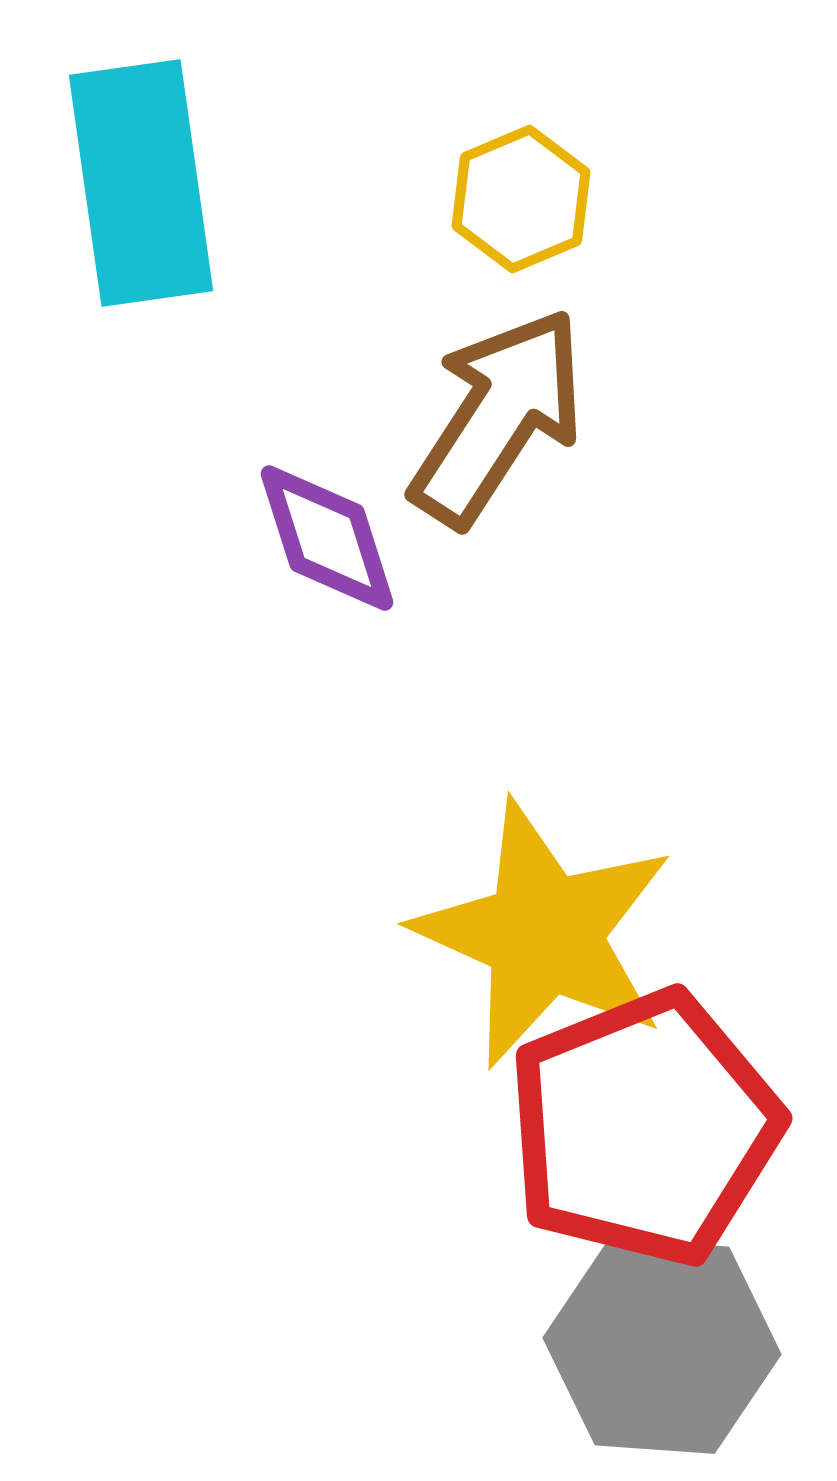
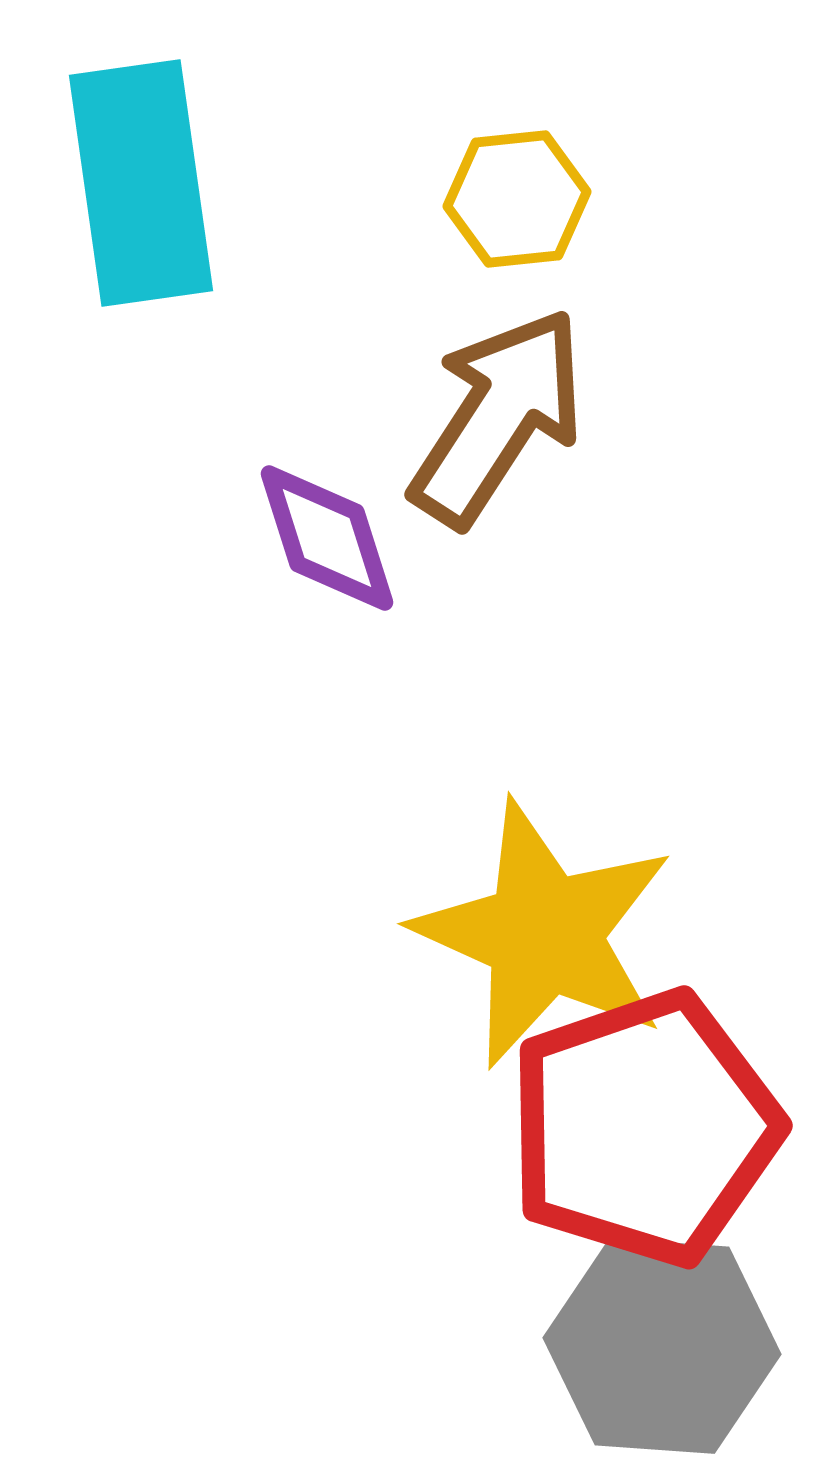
yellow hexagon: moved 4 px left; rotated 17 degrees clockwise
red pentagon: rotated 3 degrees clockwise
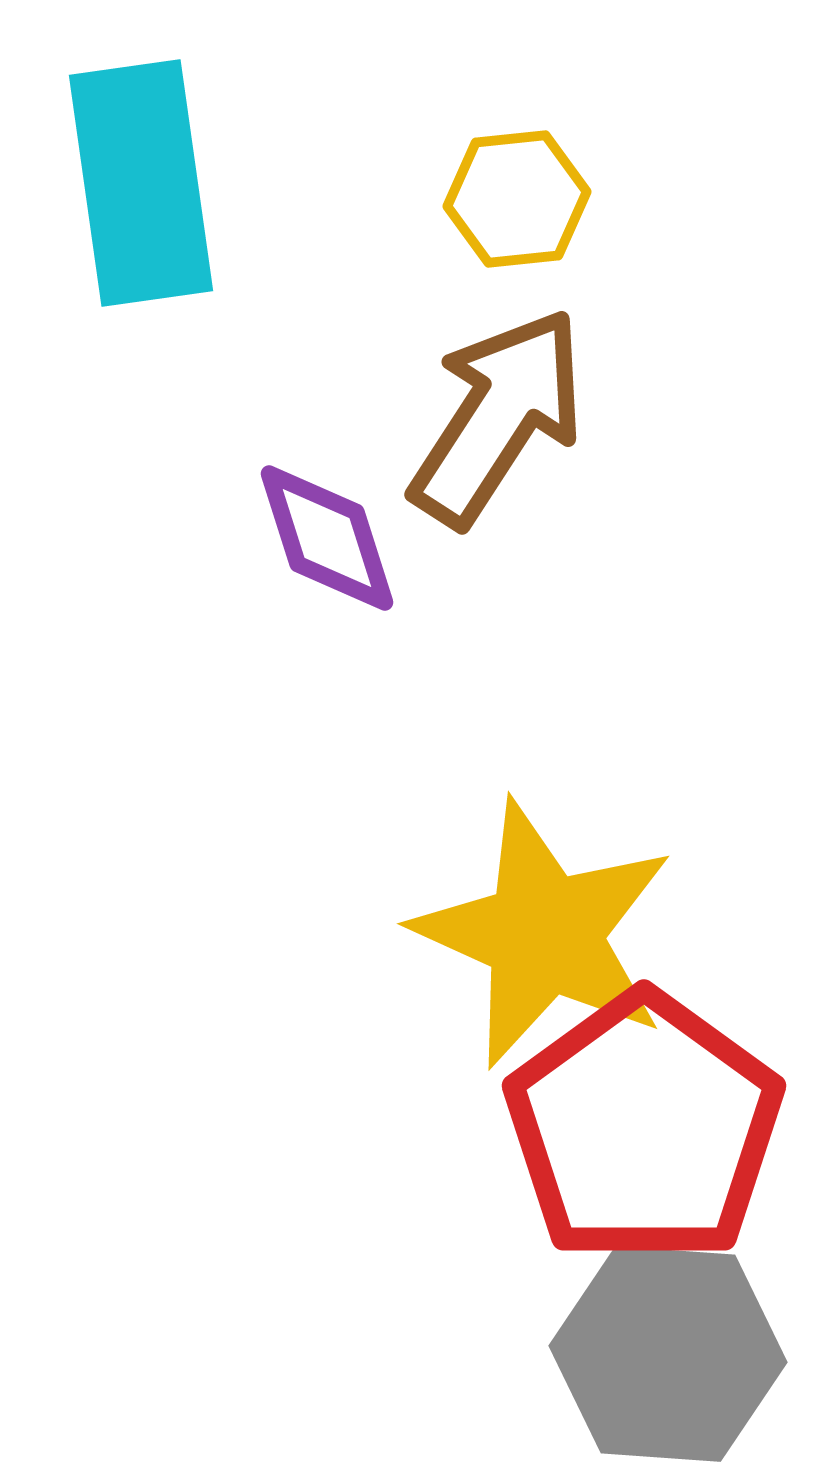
red pentagon: rotated 17 degrees counterclockwise
gray hexagon: moved 6 px right, 8 px down
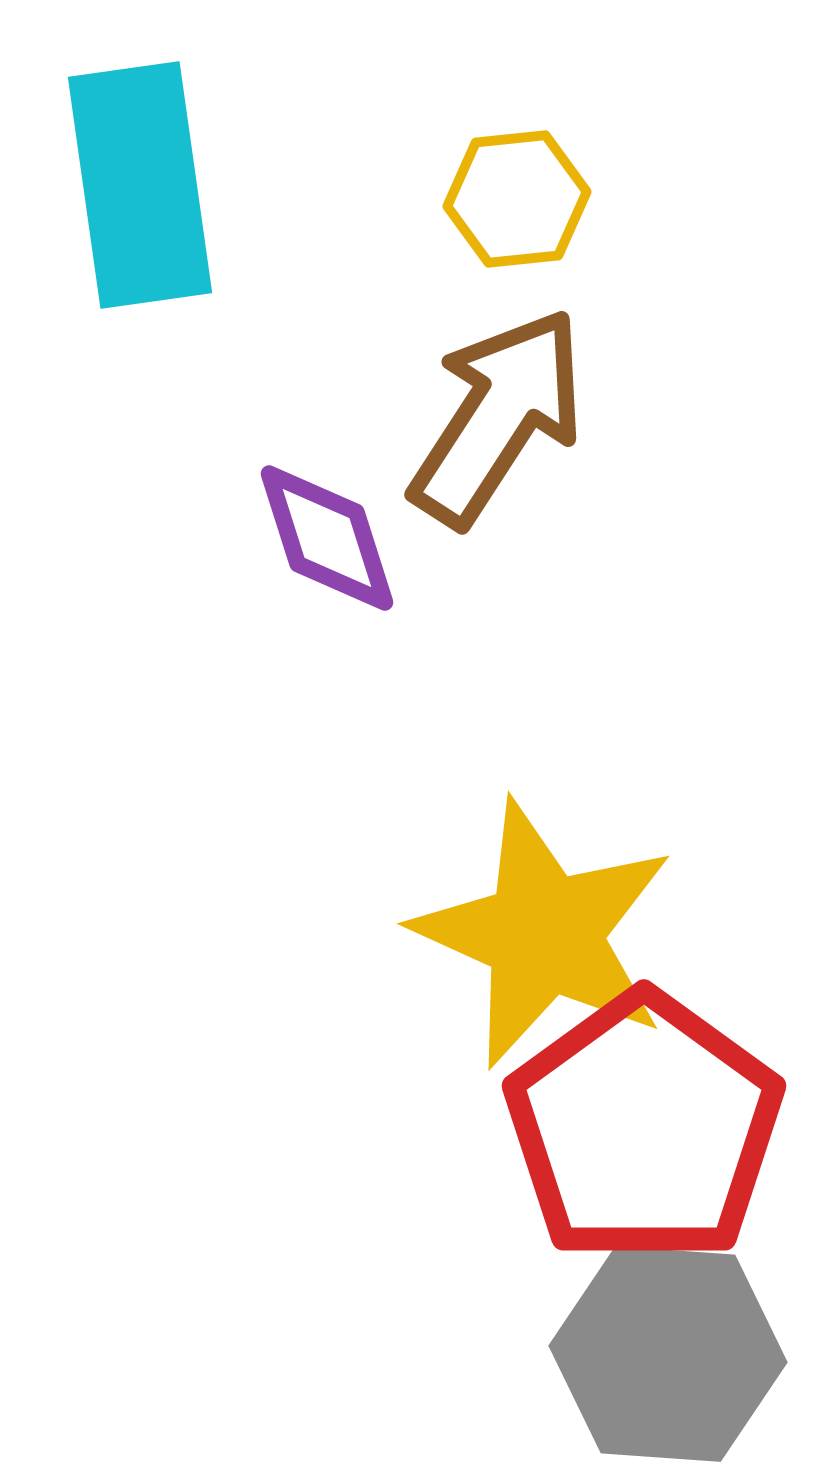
cyan rectangle: moved 1 px left, 2 px down
